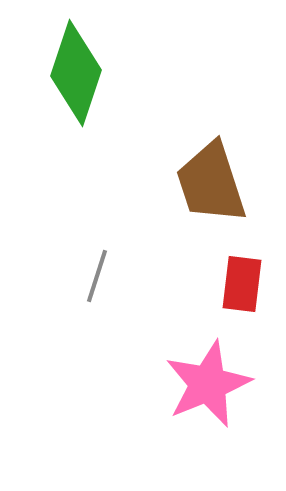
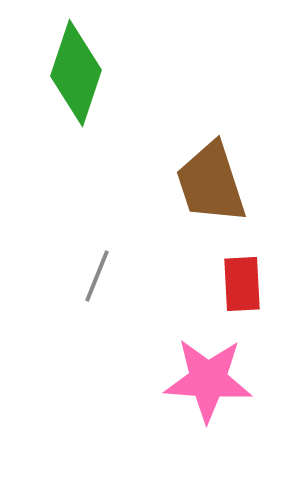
gray line: rotated 4 degrees clockwise
red rectangle: rotated 10 degrees counterclockwise
pink star: moved 4 px up; rotated 26 degrees clockwise
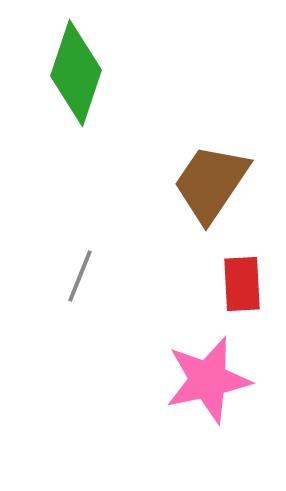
brown trapezoid: rotated 52 degrees clockwise
gray line: moved 17 px left
pink star: rotated 16 degrees counterclockwise
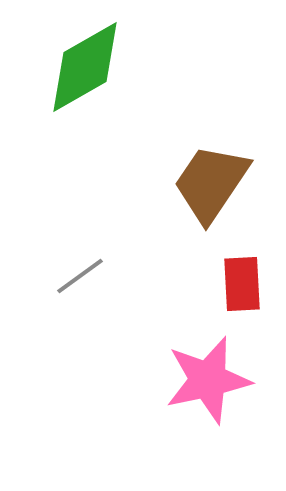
green diamond: moved 9 px right, 6 px up; rotated 42 degrees clockwise
gray line: rotated 32 degrees clockwise
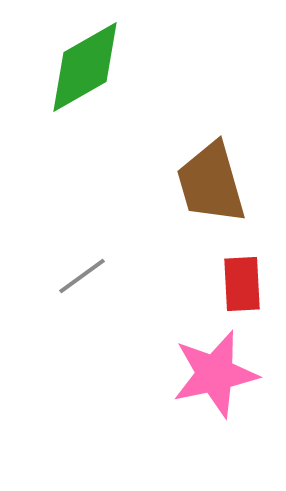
brown trapezoid: rotated 50 degrees counterclockwise
gray line: moved 2 px right
pink star: moved 7 px right, 6 px up
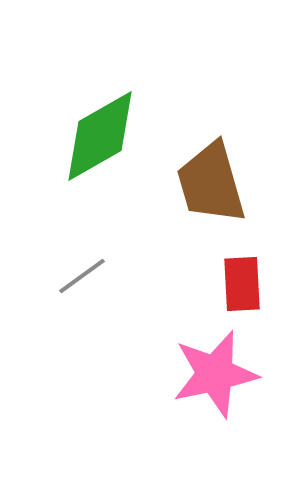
green diamond: moved 15 px right, 69 px down
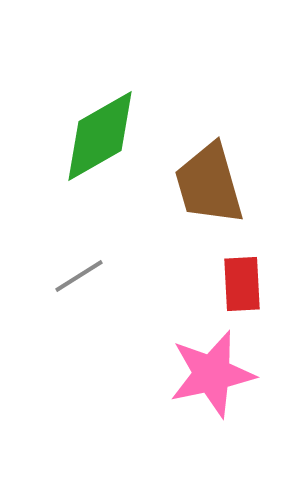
brown trapezoid: moved 2 px left, 1 px down
gray line: moved 3 px left; rotated 4 degrees clockwise
pink star: moved 3 px left
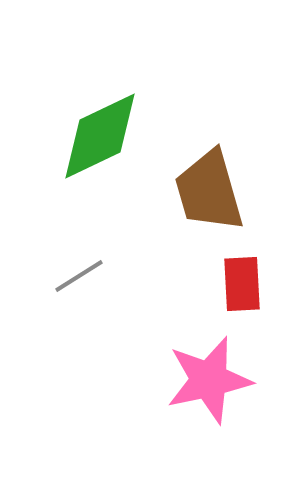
green diamond: rotated 4 degrees clockwise
brown trapezoid: moved 7 px down
pink star: moved 3 px left, 6 px down
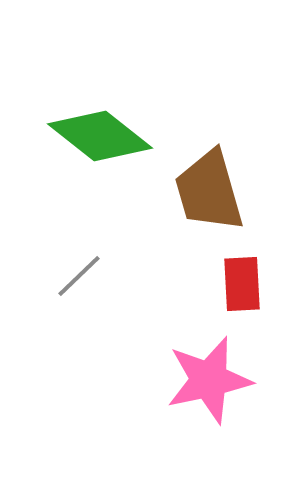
green diamond: rotated 64 degrees clockwise
gray line: rotated 12 degrees counterclockwise
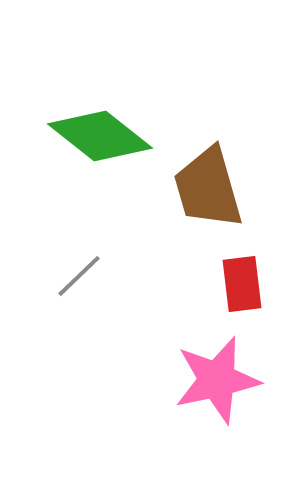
brown trapezoid: moved 1 px left, 3 px up
red rectangle: rotated 4 degrees counterclockwise
pink star: moved 8 px right
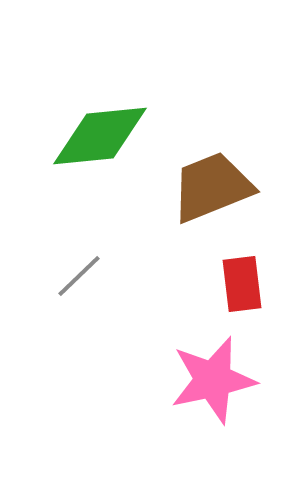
green diamond: rotated 44 degrees counterclockwise
brown trapezoid: moved 4 px right, 1 px up; rotated 84 degrees clockwise
pink star: moved 4 px left
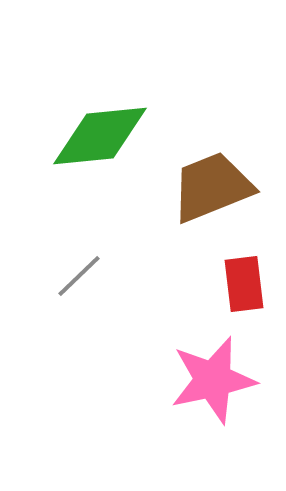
red rectangle: moved 2 px right
